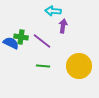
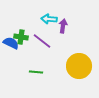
cyan arrow: moved 4 px left, 8 px down
green line: moved 7 px left, 6 px down
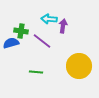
green cross: moved 6 px up
blue semicircle: rotated 42 degrees counterclockwise
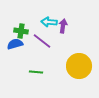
cyan arrow: moved 3 px down
blue semicircle: moved 4 px right, 1 px down
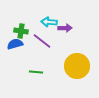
purple arrow: moved 2 px right, 2 px down; rotated 80 degrees clockwise
yellow circle: moved 2 px left
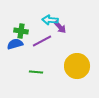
cyan arrow: moved 1 px right, 2 px up
purple arrow: moved 5 px left, 1 px up; rotated 48 degrees clockwise
purple line: rotated 66 degrees counterclockwise
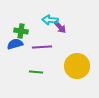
purple line: moved 6 px down; rotated 24 degrees clockwise
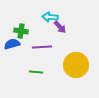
cyan arrow: moved 3 px up
blue semicircle: moved 3 px left
yellow circle: moved 1 px left, 1 px up
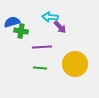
blue semicircle: moved 22 px up
yellow circle: moved 1 px left, 1 px up
green line: moved 4 px right, 4 px up
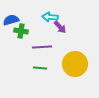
blue semicircle: moved 1 px left, 2 px up
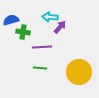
purple arrow: rotated 96 degrees counterclockwise
green cross: moved 2 px right, 1 px down
yellow circle: moved 4 px right, 8 px down
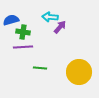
purple line: moved 19 px left
